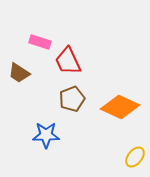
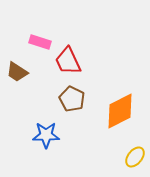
brown trapezoid: moved 2 px left, 1 px up
brown pentagon: rotated 25 degrees counterclockwise
orange diamond: moved 4 px down; rotated 51 degrees counterclockwise
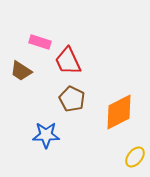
brown trapezoid: moved 4 px right, 1 px up
orange diamond: moved 1 px left, 1 px down
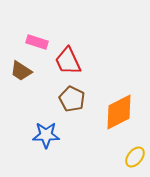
pink rectangle: moved 3 px left
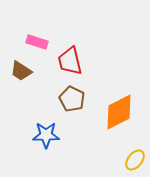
red trapezoid: moved 2 px right; rotated 12 degrees clockwise
yellow ellipse: moved 3 px down
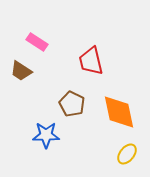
pink rectangle: rotated 15 degrees clockwise
red trapezoid: moved 21 px right
brown pentagon: moved 5 px down
orange diamond: rotated 75 degrees counterclockwise
yellow ellipse: moved 8 px left, 6 px up
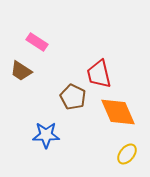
red trapezoid: moved 8 px right, 13 px down
brown pentagon: moved 1 px right, 7 px up
orange diamond: moved 1 px left; rotated 12 degrees counterclockwise
